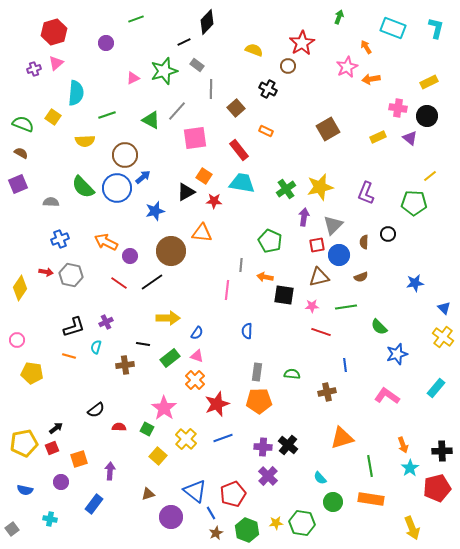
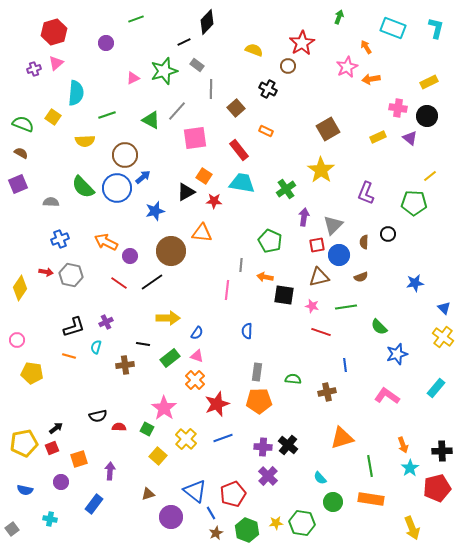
yellow star at (320, 187): moved 1 px right, 17 px up; rotated 24 degrees counterclockwise
pink star at (312, 306): rotated 16 degrees clockwise
green semicircle at (292, 374): moved 1 px right, 5 px down
black semicircle at (96, 410): moved 2 px right, 6 px down; rotated 24 degrees clockwise
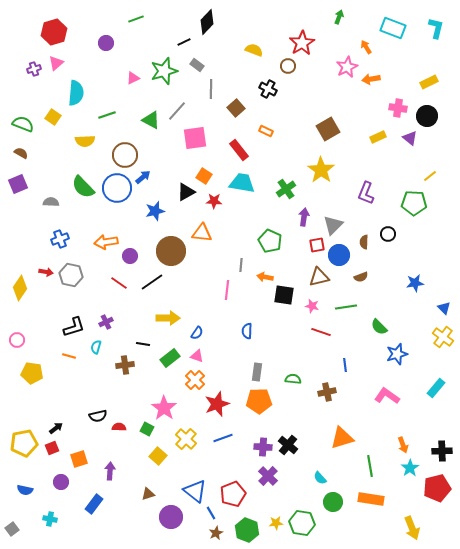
orange arrow at (106, 242): rotated 35 degrees counterclockwise
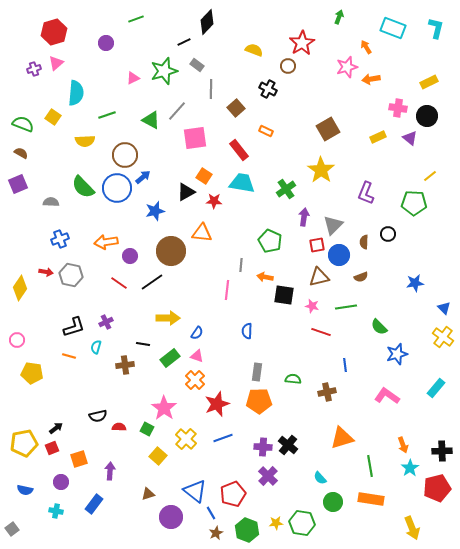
pink star at (347, 67): rotated 10 degrees clockwise
cyan cross at (50, 519): moved 6 px right, 8 px up
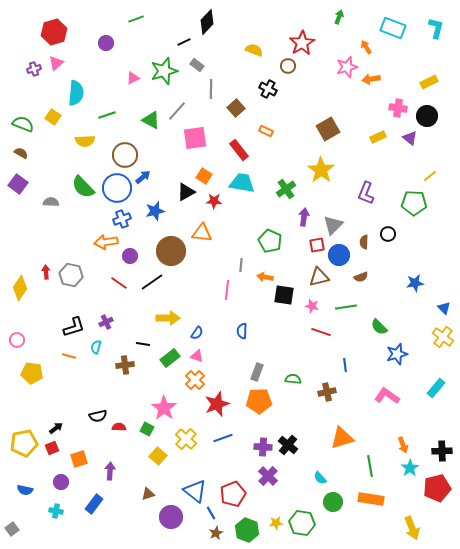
purple square at (18, 184): rotated 30 degrees counterclockwise
blue cross at (60, 239): moved 62 px right, 20 px up
red arrow at (46, 272): rotated 104 degrees counterclockwise
blue semicircle at (247, 331): moved 5 px left
gray rectangle at (257, 372): rotated 12 degrees clockwise
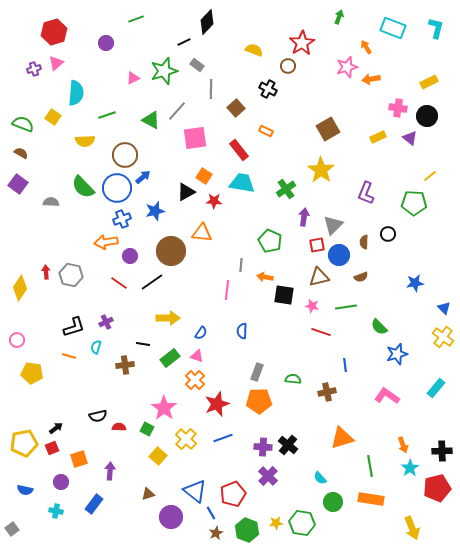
blue semicircle at (197, 333): moved 4 px right
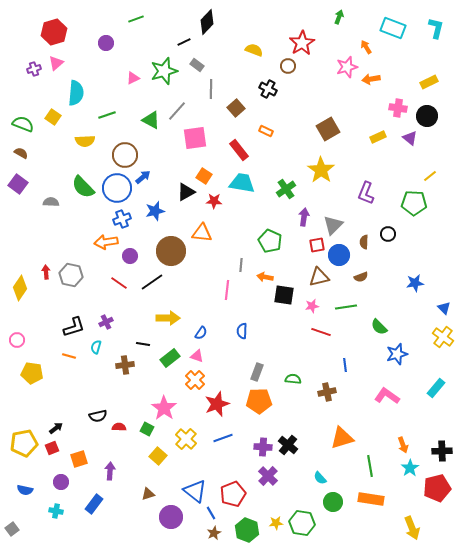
pink star at (312, 306): rotated 24 degrees counterclockwise
brown star at (216, 533): moved 2 px left
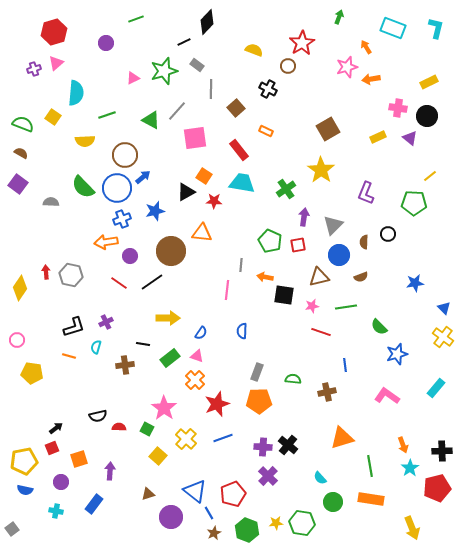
red square at (317, 245): moved 19 px left
yellow pentagon at (24, 443): moved 18 px down
blue line at (211, 513): moved 2 px left
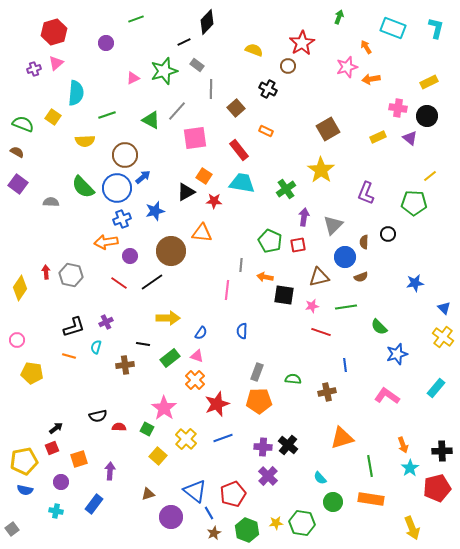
brown semicircle at (21, 153): moved 4 px left, 1 px up
blue circle at (339, 255): moved 6 px right, 2 px down
